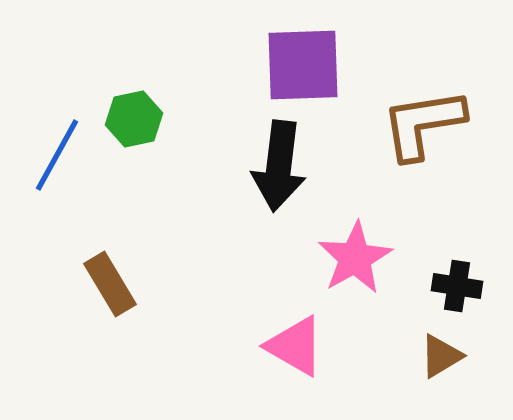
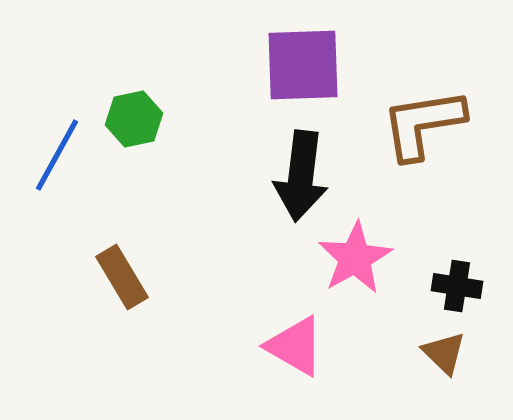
black arrow: moved 22 px right, 10 px down
brown rectangle: moved 12 px right, 7 px up
brown triangle: moved 3 px right, 3 px up; rotated 45 degrees counterclockwise
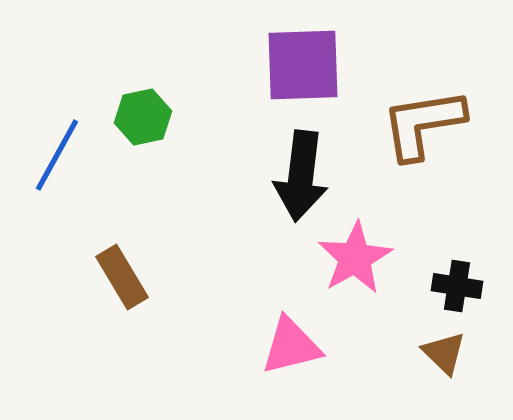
green hexagon: moved 9 px right, 2 px up
pink triangle: moved 4 px left; rotated 44 degrees counterclockwise
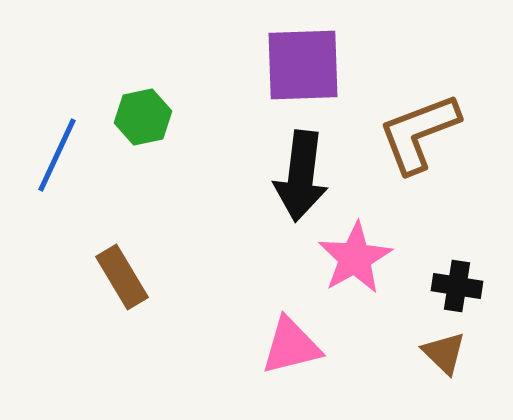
brown L-shape: moved 4 px left, 9 px down; rotated 12 degrees counterclockwise
blue line: rotated 4 degrees counterclockwise
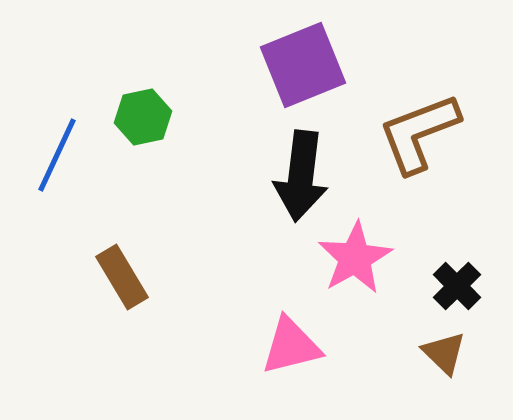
purple square: rotated 20 degrees counterclockwise
black cross: rotated 36 degrees clockwise
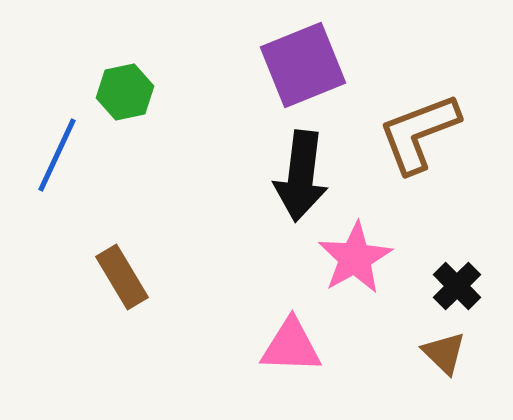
green hexagon: moved 18 px left, 25 px up
pink triangle: rotated 16 degrees clockwise
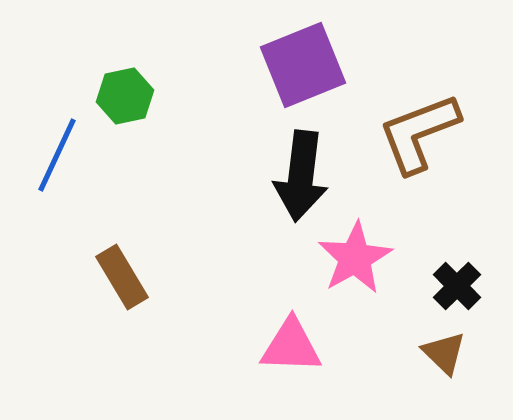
green hexagon: moved 4 px down
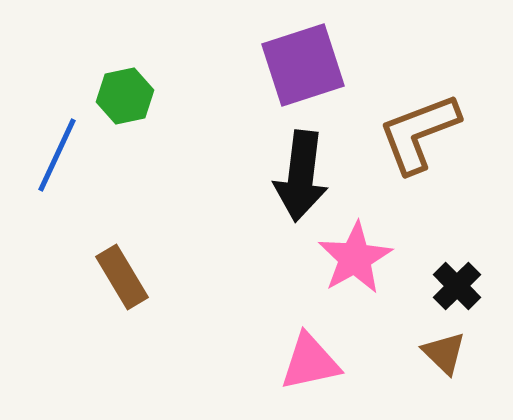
purple square: rotated 4 degrees clockwise
pink triangle: moved 19 px right, 16 px down; rotated 14 degrees counterclockwise
